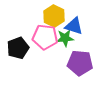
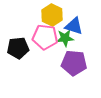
yellow hexagon: moved 2 px left, 1 px up
black pentagon: rotated 15 degrees clockwise
purple pentagon: moved 6 px left
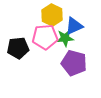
blue triangle: rotated 42 degrees counterclockwise
pink pentagon: rotated 10 degrees counterclockwise
purple pentagon: rotated 10 degrees clockwise
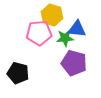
yellow hexagon: rotated 10 degrees counterclockwise
blue triangle: moved 3 px right, 3 px down; rotated 30 degrees clockwise
pink pentagon: moved 6 px left, 4 px up
black pentagon: moved 25 px down; rotated 20 degrees clockwise
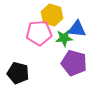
green star: moved 1 px left
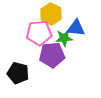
yellow hexagon: moved 1 px left, 1 px up; rotated 10 degrees clockwise
blue triangle: moved 1 px left, 1 px up
purple pentagon: moved 22 px left, 8 px up; rotated 20 degrees counterclockwise
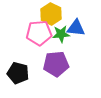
green star: moved 3 px left, 4 px up
purple pentagon: moved 4 px right, 9 px down
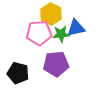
blue triangle: rotated 18 degrees counterclockwise
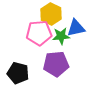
green star: moved 2 px down
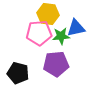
yellow hexagon: moved 3 px left; rotated 20 degrees counterclockwise
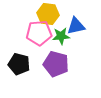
blue triangle: moved 2 px up
purple pentagon: rotated 20 degrees clockwise
black pentagon: moved 1 px right, 9 px up
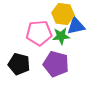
yellow hexagon: moved 15 px right
